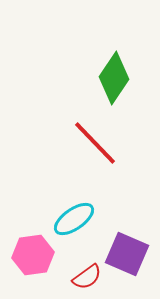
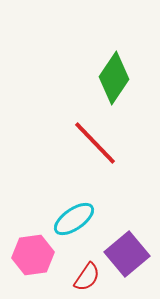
purple square: rotated 27 degrees clockwise
red semicircle: rotated 20 degrees counterclockwise
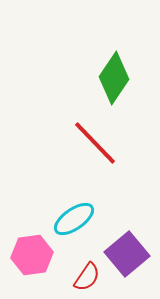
pink hexagon: moved 1 px left
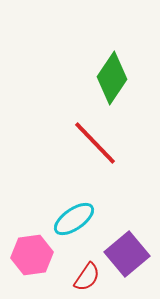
green diamond: moved 2 px left
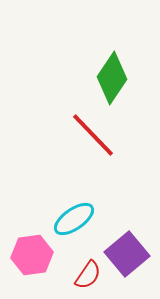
red line: moved 2 px left, 8 px up
red semicircle: moved 1 px right, 2 px up
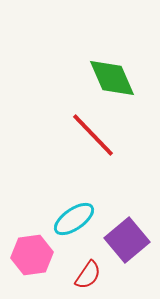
green diamond: rotated 57 degrees counterclockwise
purple square: moved 14 px up
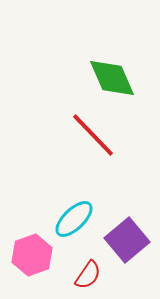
cyan ellipse: rotated 9 degrees counterclockwise
pink hexagon: rotated 12 degrees counterclockwise
